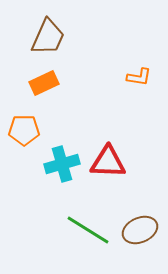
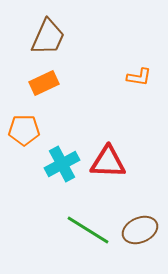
cyan cross: rotated 12 degrees counterclockwise
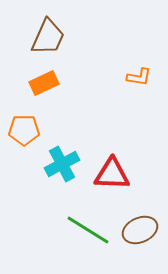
red triangle: moved 4 px right, 12 px down
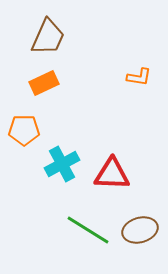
brown ellipse: rotated 8 degrees clockwise
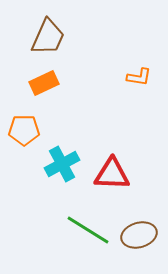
brown ellipse: moved 1 px left, 5 px down
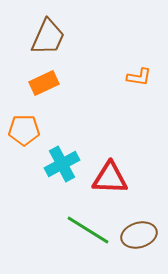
red triangle: moved 2 px left, 4 px down
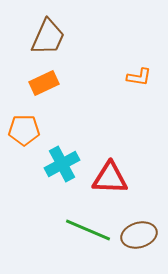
green line: rotated 9 degrees counterclockwise
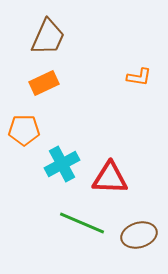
green line: moved 6 px left, 7 px up
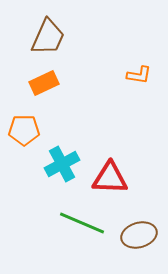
orange L-shape: moved 2 px up
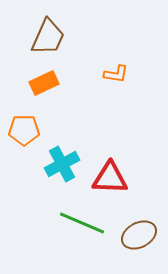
orange L-shape: moved 23 px left, 1 px up
brown ellipse: rotated 12 degrees counterclockwise
